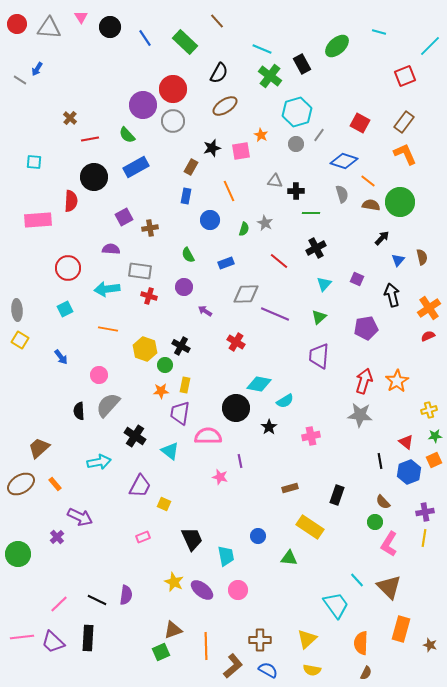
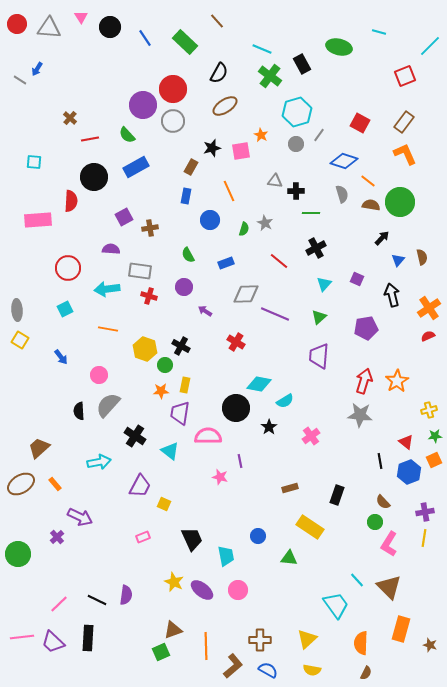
green ellipse at (337, 46): moved 2 px right, 1 px down; rotated 55 degrees clockwise
pink cross at (311, 436): rotated 24 degrees counterclockwise
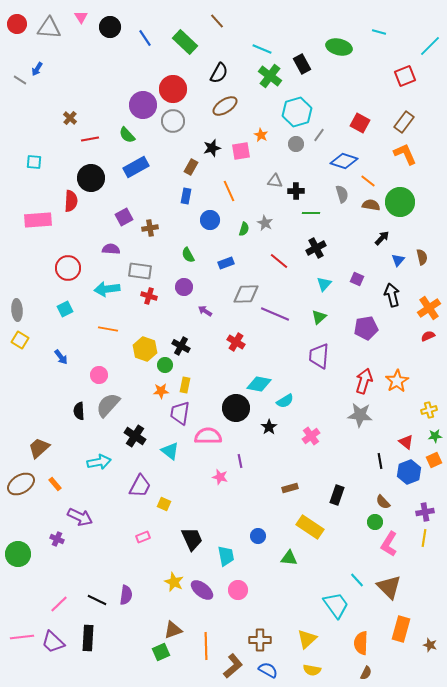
black circle at (94, 177): moved 3 px left, 1 px down
purple cross at (57, 537): moved 2 px down; rotated 24 degrees counterclockwise
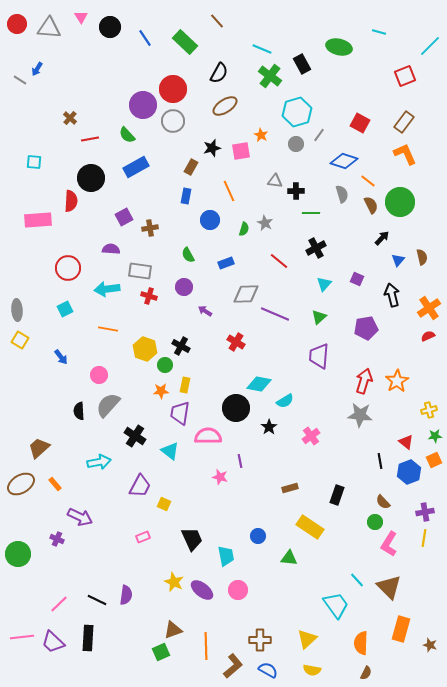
brown semicircle at (371, 205): rotated 54 degrees clockwise
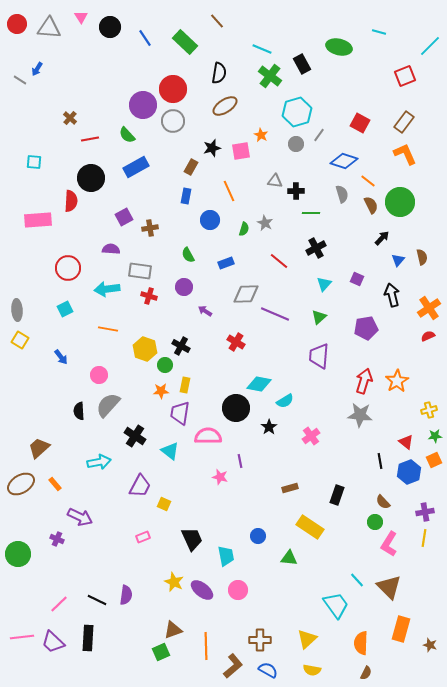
black semicircle at (219, 73): rotated 20 degrees counterclockwise
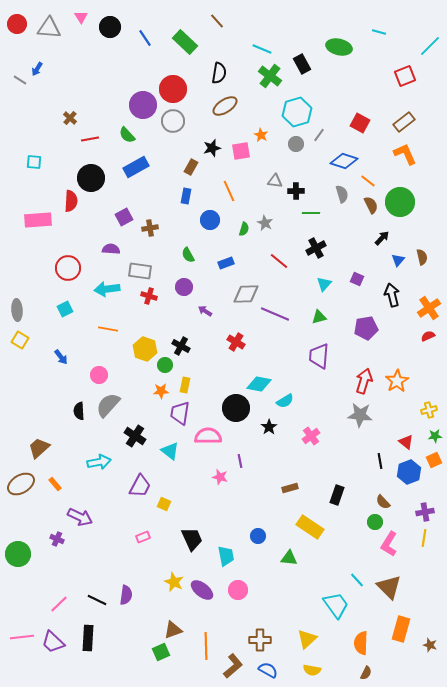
brown rectangle at (404, 122): rotated 15 degrees clockwise
green triangle at (319, 317): rotated 28 degrees clockwise
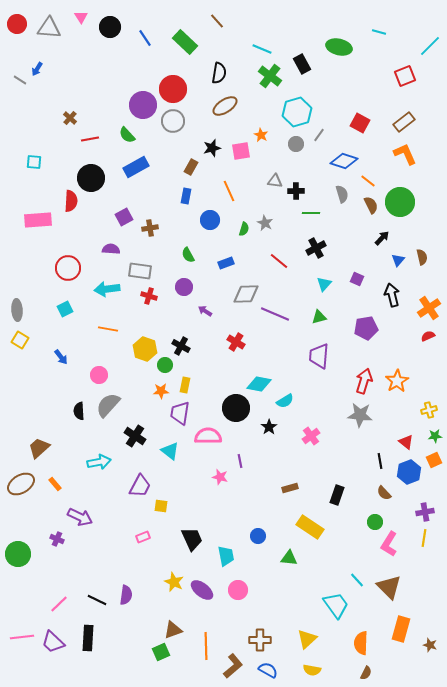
brown semicircle at (383, 502): moved 1 px right, 9 px up
yellow square at (164, 504): moved 3 px left, 2 px down; rotated 16 degrees counterclockwise
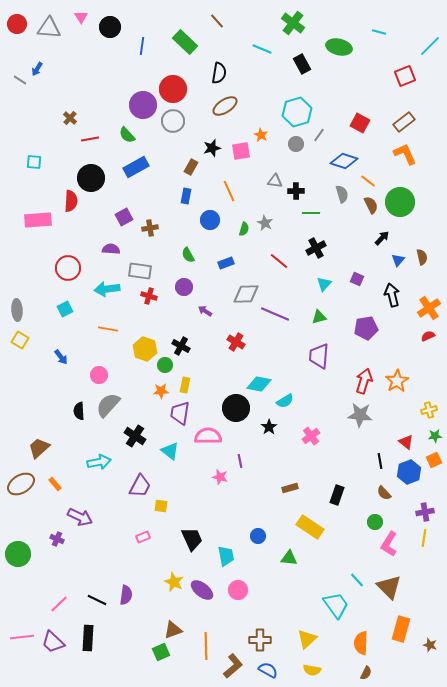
blue line at (145, 38): moved 3 px left, 8 px down; rotated 42 degrees clockwise
green cross at (270, 76): moved 23 px right, 53 px up
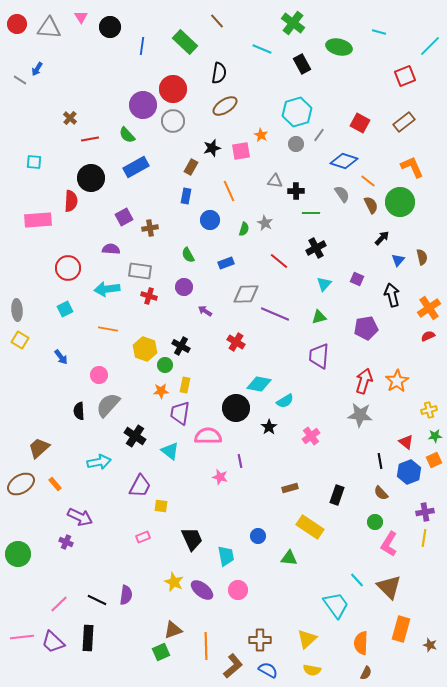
orange L-shape at (405, 154): moved 7 px right, 13 px down
gray semicircle at (342, 194): rotated 18 degrees counterclockwise
brown semicircle at (384, 493): moved 3 px left
purple cross at (57, 539): moved 9 px right, 3 px down
